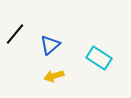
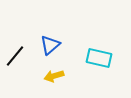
black line: moved 22 px down
cyan rectangle: rotated 20 degrees counterclockwise
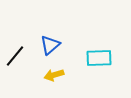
cyan rectangle: rotated 15 degrees counterclockwise
yellow arrow: moved 1 px up
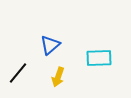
black line: moved 3 px right, 17 px down
yellow arrow: moved 4 px right, 2 px down; rotated 54 degrees counterclockwise
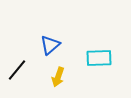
black line: moved 1 px left, 3 px up
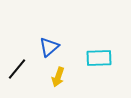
blue triangle: moved 1 px left, 2 px down
black line: moved 1 px up
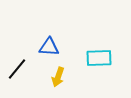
blue triangle: rotated 45 degrees clockwise
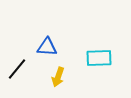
blue triangle: moved 2 px left
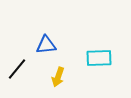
blue triangle: moved 1 px left, 2 px up; rotated 10 degrees counterclockwise
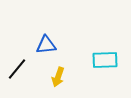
cyan rectangle: moved 6 px right, 2 px down
